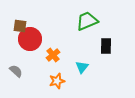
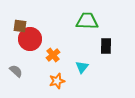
green trapezoid: rotated 25 degrees clockwise
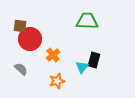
black rectangle: moved 12 px left, 14 px down; rotated 14 degrees clockwise
gray semicircle: moved 5 px right, 2 px up
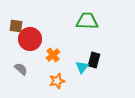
brown square: moved 4 px left
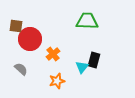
orange cross: moved 1 px up
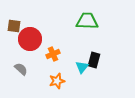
brown square: moved 2 px left
orange cross: rotated 16 degrees clockwise
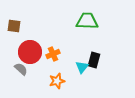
red circle: moved 13 px down
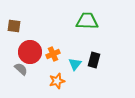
cyan triangle: moved 7 px left, 3 px up
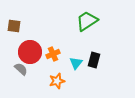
green trapezoid: rotated 35 degrees counterclockwise
cyan triangle: moved 1 px right, 1 px up
